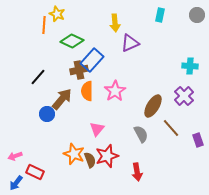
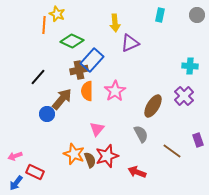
brown line: moved 1 px right, 23 px down; rotated 12 degrees counterclockwise
red arrow: rotated 120 degrees clockwise
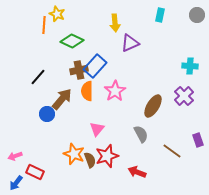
blue rectangle: moved 3 px right, 6 px down
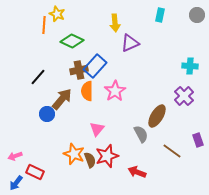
brown ellipse: moved 4 px right, 10 px down
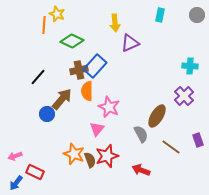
pink star: moved 6 px left, 16 px down; rotated 15 degrees counterclockwise
brown line: moved 1 px left, 4 px up
red arrow: moved 4 px right, 2 px up
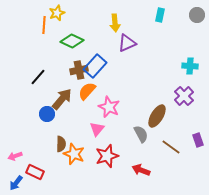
yellow star: moved 1 px up; rotated 28 degrees clockwise
purple triangle: moved 3 px left
orange semicircle: rotated 42 degrees clockwise
brown semicircle: moved 29 px left, 16 px up; rotated 21 degrees clockwise
